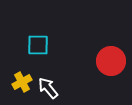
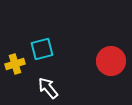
cyan square: moved 4 px right, 4 px down; rotated 15 degrees counterclockwise
yellow cross: moved 7 px left, 18 px up; rotated 12 degrees clockwise
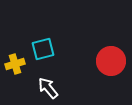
cyan square: moved 1 px right
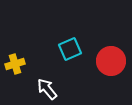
cyan square: moved 27 px right; rotated 10 degrees counterclockwise
white arrow: moved 1 px left, 1 px down
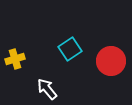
cyan square: rotated 10 degrees counterclockwise
yellow cross: moved 5 px up
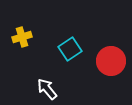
yellow cross: moved 7 px right, 22 px up
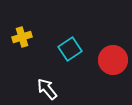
red circle: moved 2 px right, 1 px up
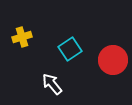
white arrow: moved 5 px right, 5 px up
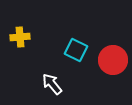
yellow cross: moved 2 px left; rotated 12 degrees clockwise
cyan square: moved 6 px right, 1 px down; rotated 30 degrees counterclockwise
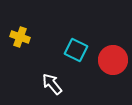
yellow cross: rotated 24 degrees clockwise
